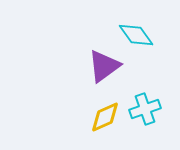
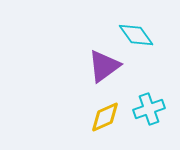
cyan cross: moved 4 px right
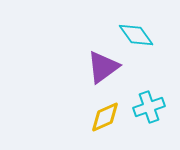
purple triangle: moved 1 px left, 1 px down
cyan cross: moved 2 px up
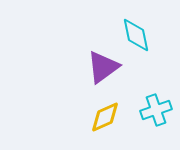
cyan diamond: rotated 24 degrees clockwise
cyan cross: moved 7 px right, 3 px down
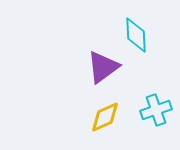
cyan diamond: rotated 9 degrees clockwise
